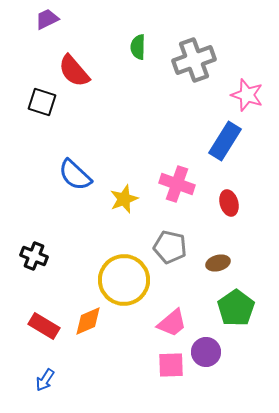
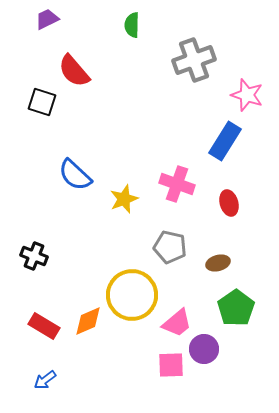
green semicircle: moved 6 px left, 22 px up
yellow circle: moved 8 px right, 15 px down
pink trapezoid: moved 5 px right
purple circle: moved 2 px left, 3 px up
blue arrow: rotated 20 degrees clockwise
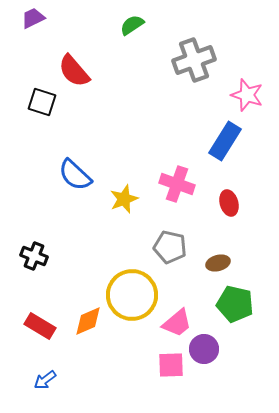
purple trapezoid: moved 14 px left, 1 px up
green semicircle: rotated 55 degrees clockwise
green pentagon: moved 1 px left, 4 px up; rotated 24 degrees counterclockwise
red rectangle: moved 4 px left
